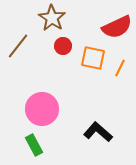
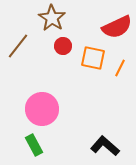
black L-shape: moved 7 px right, 14 px down
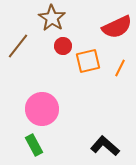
orange square: moved 5 px left, 3 px down; rotated 25 degrees counterclockwise
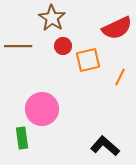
red semicircle: moved 1 px down
brown line: rotated 52 degrees clockwise
orange square: moved 1 px up
orange line: moved 9 px down
green rectangle: moved 12 px left, 7 px up; rotated 20 degrees clockwise
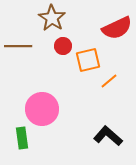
orange line: moved 11 px left, 4 px down; rotated 24 degrees clockwise
black L-shape: moved 3 px right, 10 px up
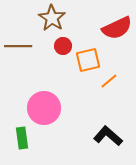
pink circle: moved 2 px right, 1 px up
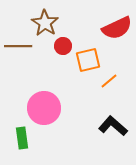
brown star: moved 7 px left, 5 px down
black L-shape: moved 5 px right, 10 px up
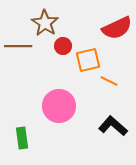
orange line: rotated 66 degrees clockwise
pink circle: moved 15 px right, 2 px up
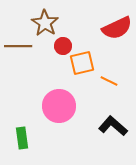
orange square: moved 6 px left, 3 px down
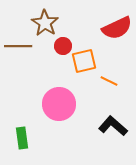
orange square: moved 2 px right, 2 px up
pink circle: moved 2 px up
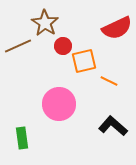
brown line: rotated 24 degrees counterclockwise
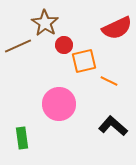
red circle: moved 1 px right, 1 px up
